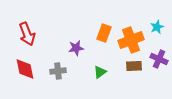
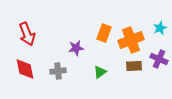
cyan star: moved 3 px right, 1 px down
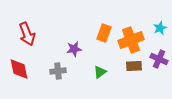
purple star: moved 2 px left, 1 px down
red diamond: moved 6 px left
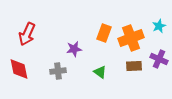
cyan star: moved 1 px left, 2 px up
red arrow: rotated 45 degrees clockwise
orange cross: moved 2 px up
green triangle: rotated 48 degrees counterclockwise
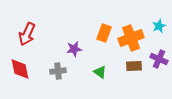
red diamond: moved 1 px right
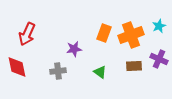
orange cross: moved 3 px up
red diamond: moved 3 px left, 2 px up
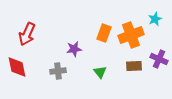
cyan star: moved 4 px left, 7 px up
green triangle: rotated 16 degrees clockwise
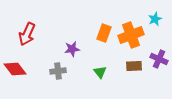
purple star: moved 2 px left
red diamond: moved 2 px left, 2 px down; rotated 25 degrees counterclockwise
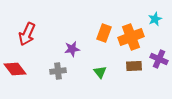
orange cross: moved 2 px down
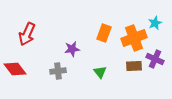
cyan star: moved 4 px down
orange cross: moved 3 px right, 1 px down
purple cross: moved 4 px left
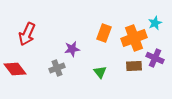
purple cross: moved 1 px up
gray cross: moved 1 px left, 3 px up; rotated 14 degrees counterclockwise
